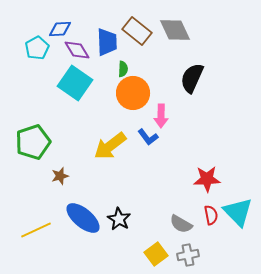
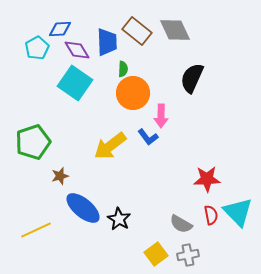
blue ellipse: moved 10 px up
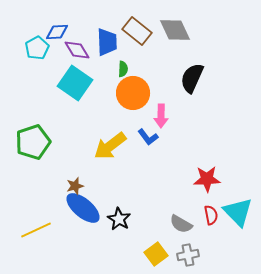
blue diamond: moved 3 px left, 3 px down
brown star: moved 15 px right, 10 px down
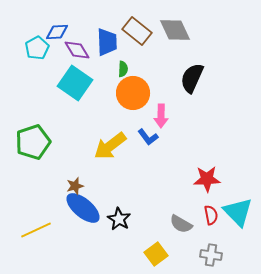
gray cross: moved 23 px right; rotated 20 degrees clockwise
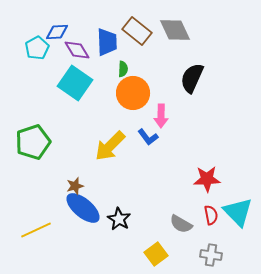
yellow arrow: rotated 8 degrees counterclockwise
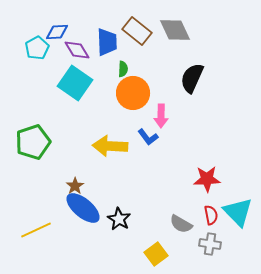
yellow arrow: rotated 48 degrees clockwise
brown star: rotated 18 degrees counterclockwise
gray cross: moved 1 px left, 11 px up
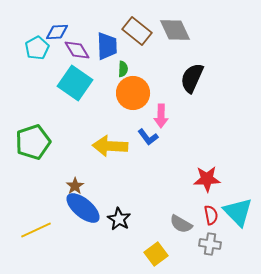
blue trapezoid: moved 4 px down
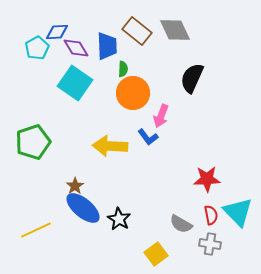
purple diamond: moved 1 px left, 2 px up
pink arrow: rotated 20 degrees clockwise
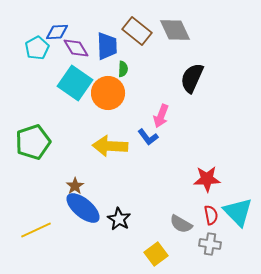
orange circle: moved 25 px left
